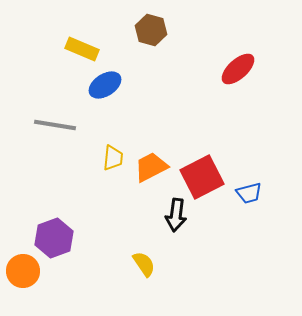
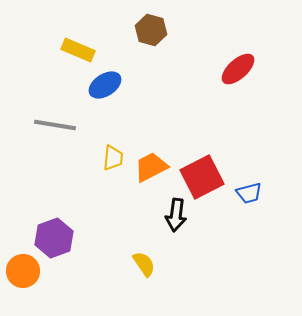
yellow rectangle: moved 4 px left, 1 px down
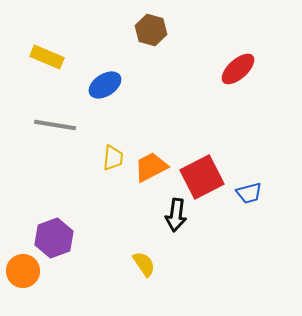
yellow rectangle: moved 31 px left, 7 px down
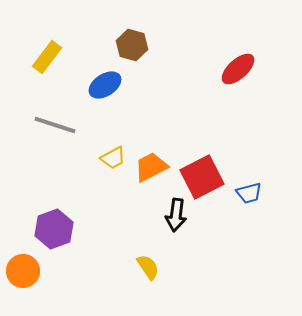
brown hexagon: moved 19 px left, 15 px down
yellow rectangle: rotated 76 degrees counterclockwise
gray line: rotated 9 degrees clockwise
yellow trapezoid: rotated 56 degrees clockwise
purple hexagon: moved 9 px up
yellow semicircle: moved 4 px right, 3 px down
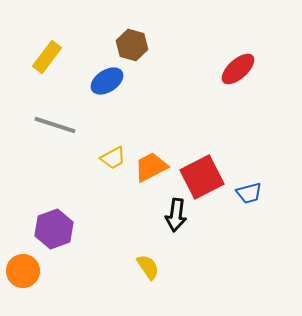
blue ellipse: moved 2 px right, 4 px up
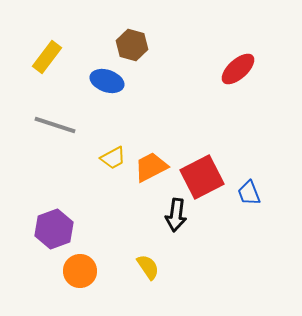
blue ellipse: rotated 52 degrees clockwise
blue trapezoid: rotated 84 degrees clockwise
orange circle: moved 57 px right
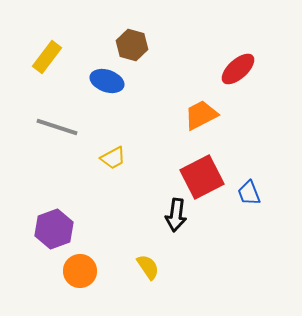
gray line: moved 2 px right, 2 px down
orange trapezoid: moved 50 px right, 52 px up
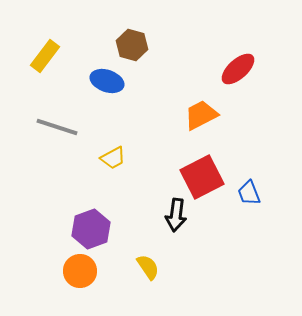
yellow rectangle: moved 2 px left, 1 px up
purple hexagon: moved 37 px right
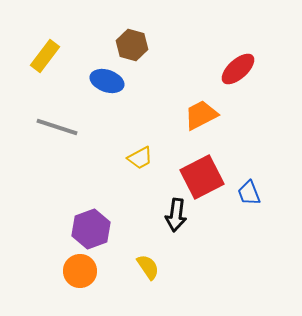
yellow trapezoid: moved 27 px right
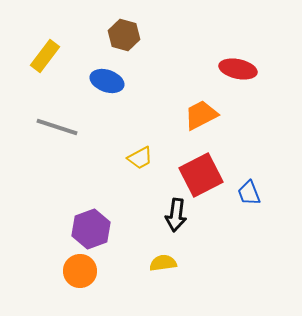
brown hexagon: moved 8 px left, 10 px up
red ellipse: rotated 54 degrees clockwise
red square: moved 1 px left, 2 px up
yellow semicircle: moved 15 px right, 4 px up; rotated 64 degrees counterclockwise
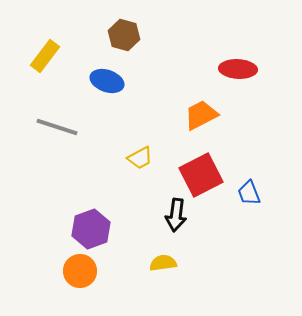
red ellipse: rotated 9 degrees counterclockwise
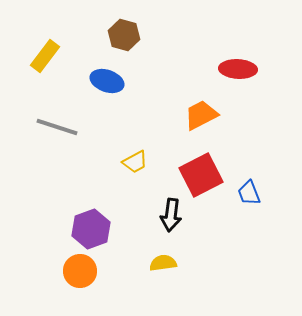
yellow trapezoid: moved 5 px left, 4 px down
black arrow: moved 5 px left
